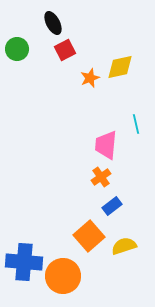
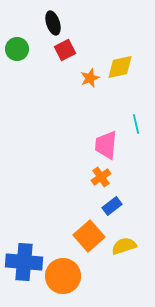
black ellipse: rotated 10 degrees clockwise
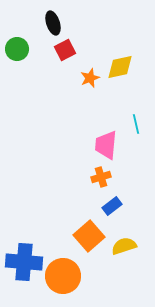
orange cross: rotated 18 degrees clockwise
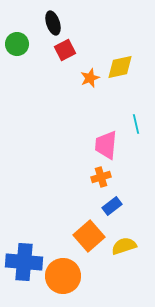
green circle: moved 5 px up
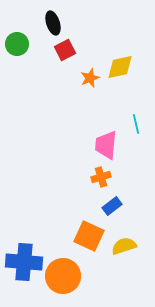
orange square: rotated 24 degrees counterclockwise
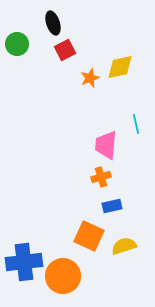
blue rectangle: rotated 24 degrees clockwise
blue cross: rotated 12 degrees counterclockwise
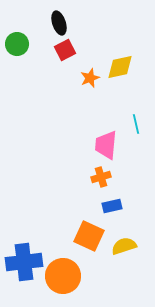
black ellipse: moved 6 px right
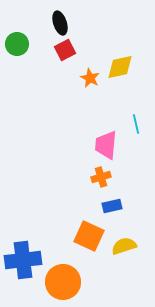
black ellipse: moved 1 px right
orange star: rotated 24 degrees counterclockwise
blue cross: moved 1 px left, 2 px up
orange circle: moved 6 px down
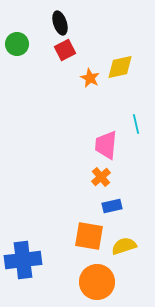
orange cross: rotated 24 degrees counterclockwise
orange square: rotated 16 degrees counterclockwise
orange circle: moved 34 px right
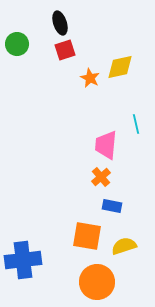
red square: rotated 10 degrees clockwise
blue rectangle: rotated 24 degrees clockwise
orange square: moved 2 px left
